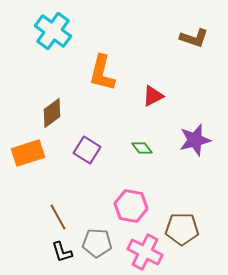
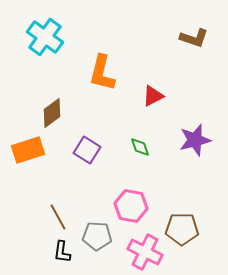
cyan cross: moved 8 px left, 6 px down
green diamond: moved 2 px left, 1 px up; rotated 20 degrees clockwise
orange rectangle: moved 3 px up
gray pentagon: moved 7 px up
black L-shape: rotated 25 degrees clockwise
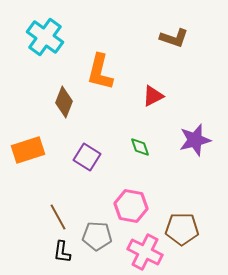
brown L-shape: moved 20 px left
orange L-shape: moved 2 px left, 1 px up
brown diamond: moved 12 px right, 11 px up; rotated 32 degrees counterclockwise
purple square: moved 7 px down
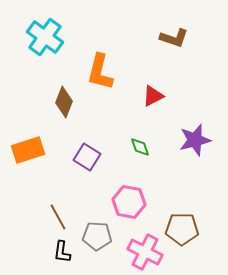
pink hexagon: moved 2 px left, 4 px up
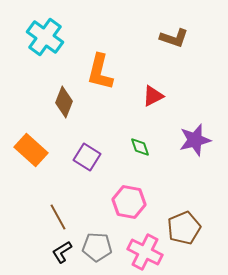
orange rectangle: moved 3 px right; rotated 60 degrees clockwise
brown pentagon: moved 2 px right, 1 px up; rotated 24 degrees counterclockwise
gray pentagon: moved 11 px down
black L-shape: rotated 50 degrees clockwise
